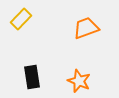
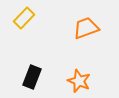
yellow rectangle: moved 3 px right, 1 px up
black rectangle: rotated 30 degrees clockwise
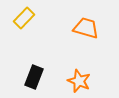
orange trapezoid: rotated 36 degrees clockwise
black rectangle: moved 2 px right
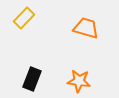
black rectangle: moved 2 px left, 2 px down
orange star: rotated 15 degrees counterclockwise
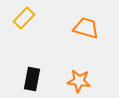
black rectangle: rotated 10 degrees counterclockwise
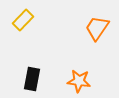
yellow rectangle: moved 1 px left, 2 px down
orange trapezoid: moved 11 px right; rotated 72 degrees counterclockwise
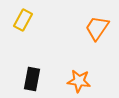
yellow rectangle: rotated 15 degrees counterclockwise
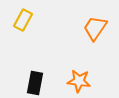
orange trapezoid: moved 2 px left
black rectangle: moved 3 px right, 4 px down
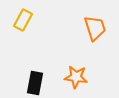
orange trapezoid: rotated 128 degrees clockwise
orange star: moved 3 px left, 4 px up
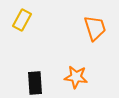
yellow rectangle: moved 1 px left
black rectangle: rotated 15 degrees counterclockwise
